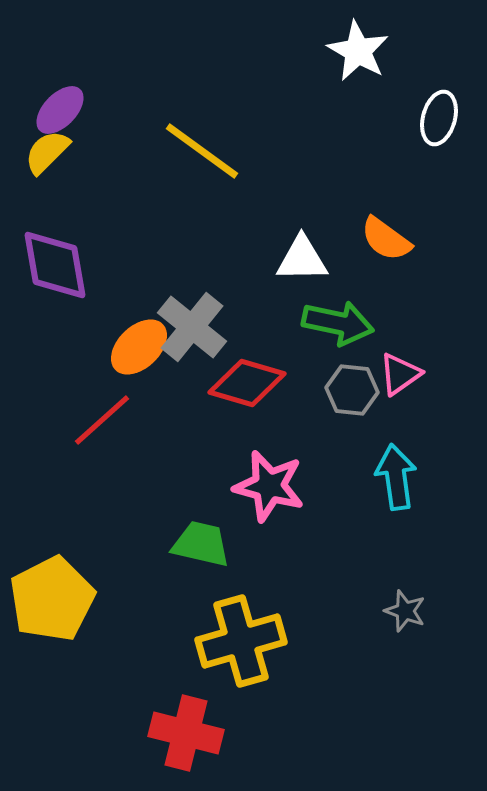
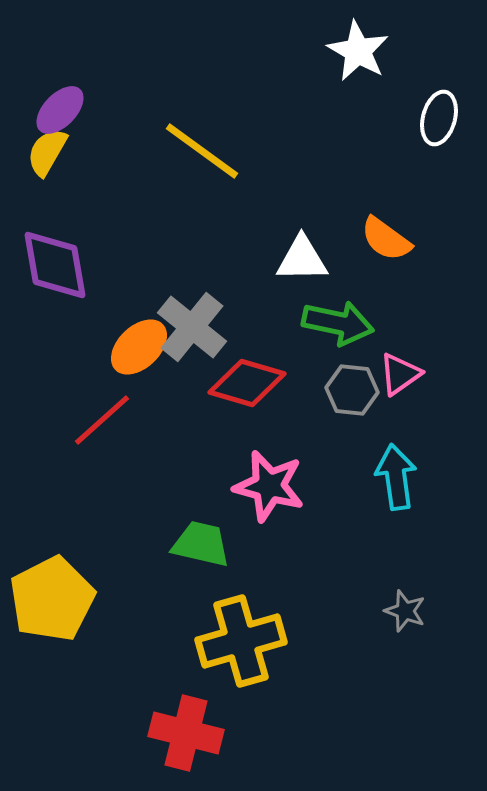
yellow semicircle: rotated 15 degrees counterclockwise
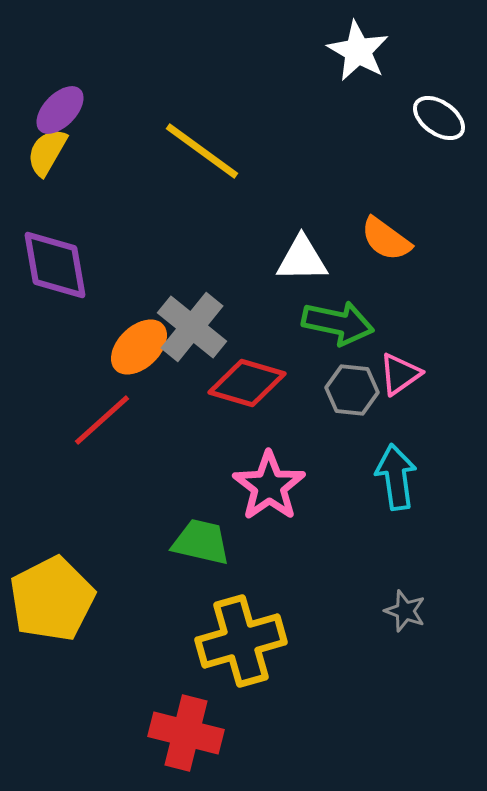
white ellipse: rotated 70 degrees counterclockwise
pink star: rotated 22 degrees clockwise
green trapezoid: moved 2 px up
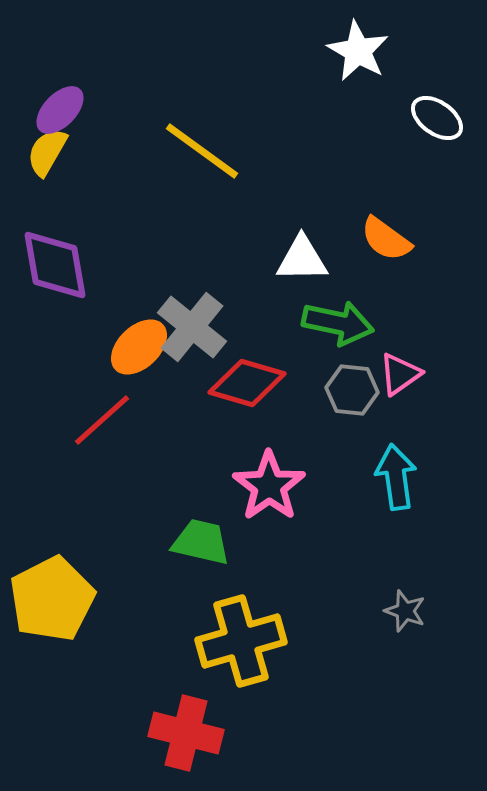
white ellipse: moved 2 px left
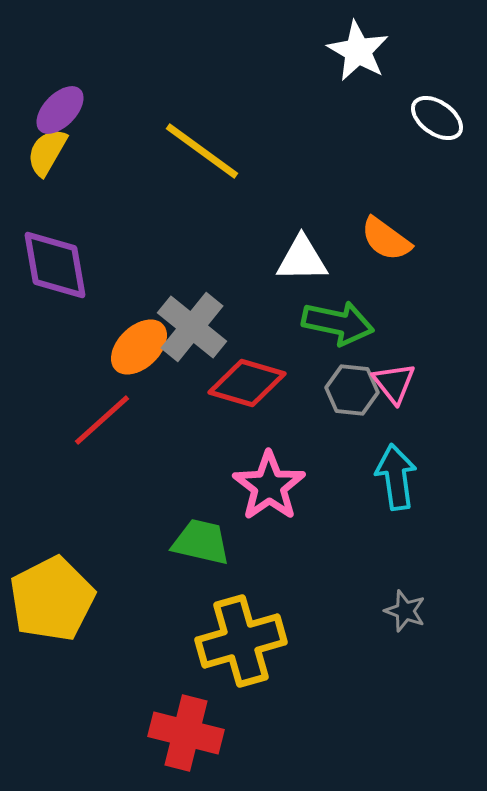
pink triangle: moved 6 px left, 9 px down; rotated 33 degrees counterclockwise
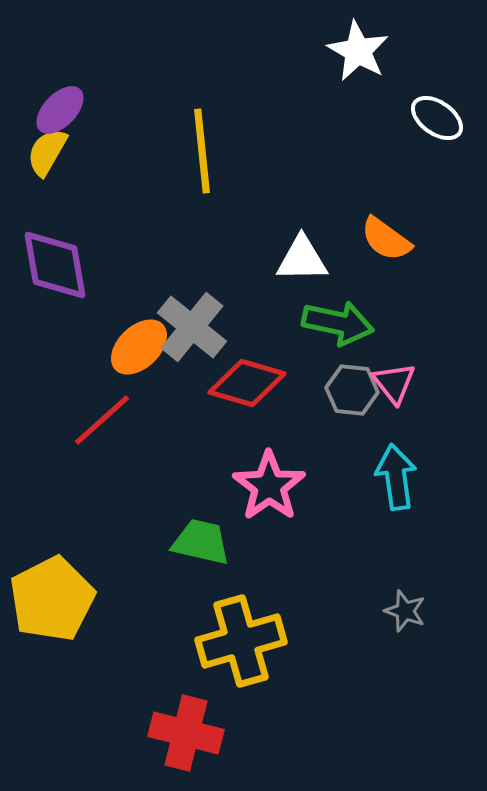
yellow line: rotated 48 degrees clockwise
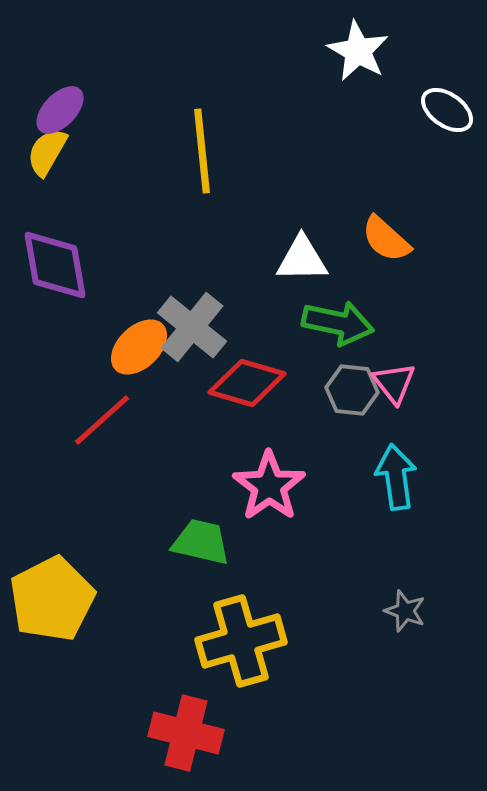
white ellipse: moved 10 px right, 8 px up
orange semicircle: rotated 6 degrees clockwise
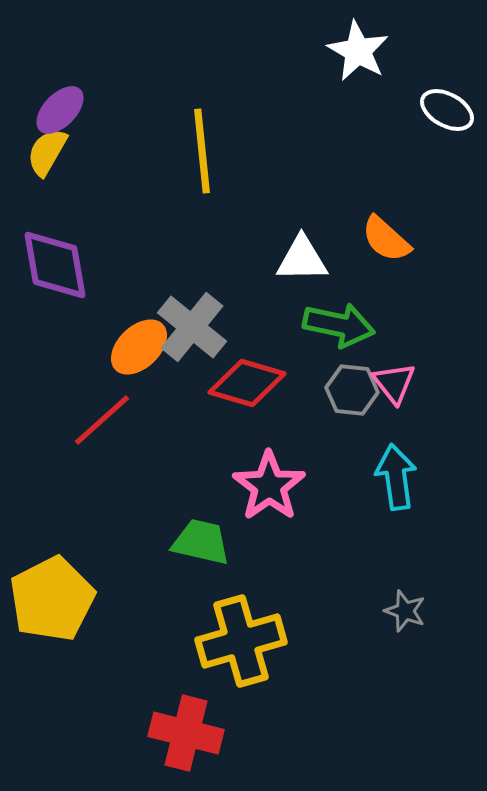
white ellipse: rotated 6 degrees counterclockwise
green arrow: moved 1 px right, 2 px down
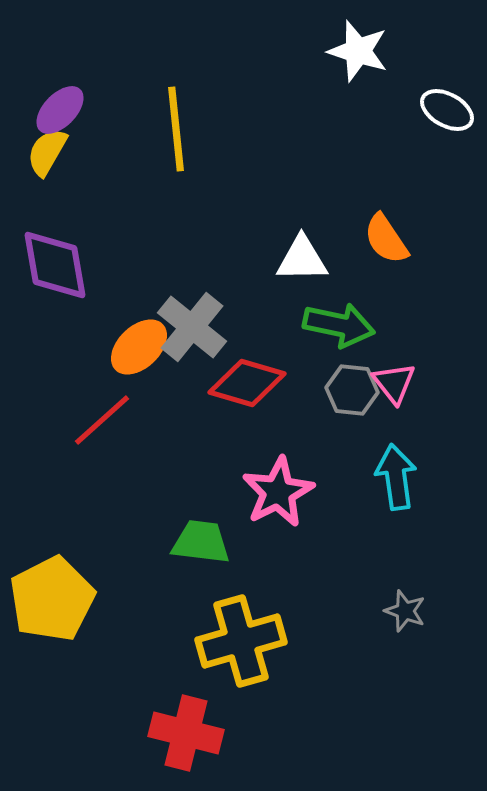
white star: rotated 12 degrees counterclockwise
yellow line: moved 26 px left, 22 px up
orange semicircle: rotated 14 degrees clockwise
pink star: moved 9 px right, 6 px down; rotated 8 degrees clockwise
green trapezoid: rotated 6 degrees counterclockwise
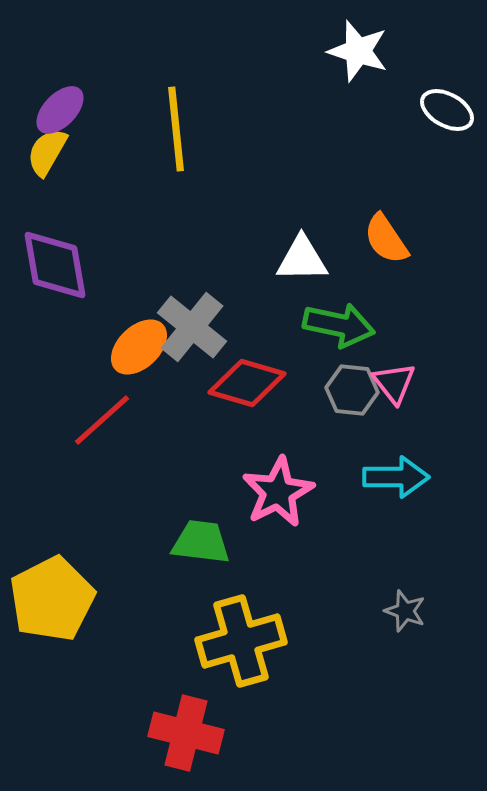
cyan arrow: rotated 98 degrees clockwise
